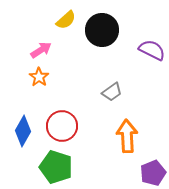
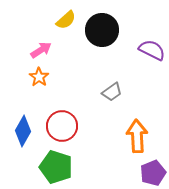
orange arrow: moved 10 px right
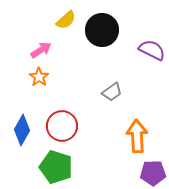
blue diamond: moved 1 px left, 1 px up
purple pentagon: rotated 20 degrees clockwise
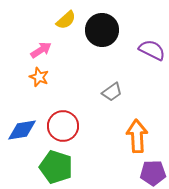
orange star: rotated 12 degrees counterclockwise
red circle: moved 1 px right
blue diamond: rotated 52 degrees clockwise
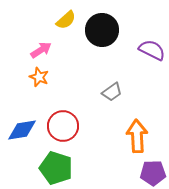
green pentagon: moved 1 px down
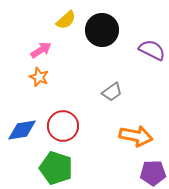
orange arrow: moved 1 px left; rotated 104 degrees clockwise
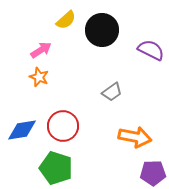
purple semicircle: moved 1 px left
orange arrow: moved 1 px left, 1 px down
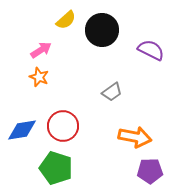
purple pentagon: moved 3 px left, 2 px up
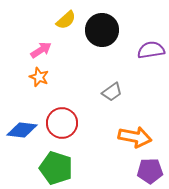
purple semicircle: rotated 36 degrees counterclockwise
red circle: moved 1 px left, 3 px up
blue diamond: rotated 16 degrees clockwise
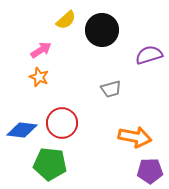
purple semicircle: moved 2 px left, 5 px down; rotated 8 degrees counterclockwise
gray trapezoid: moved 1 px left, 3 px up; rotated 20 degrees clockwise
green pentagon: moved 6 px left, 4 px up; rotated 12 degrees counterclockwise
